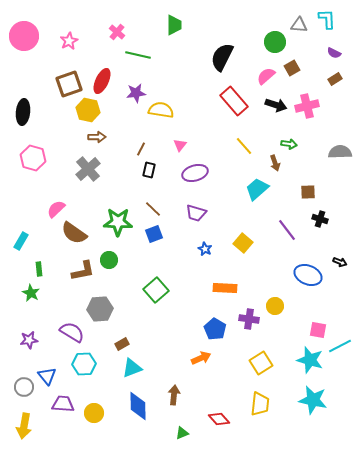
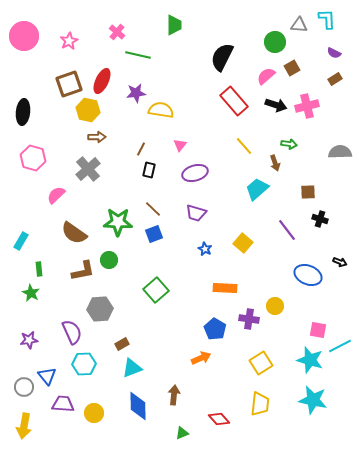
pink semicircle at (56, 209): moved 14 px up
purple semicircle at (72, 332): rotated 35 degrees clockwise
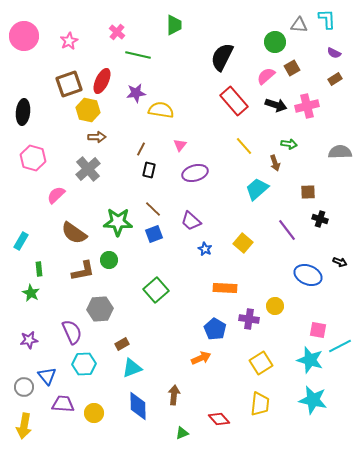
purple trapezoid at (196, 213): moved 5 px left, 8 px down; rotated 25 degrees clockwise
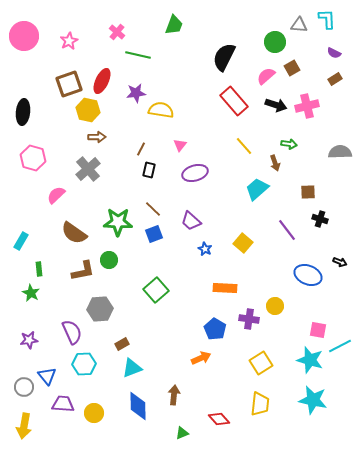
green trapezoid at (174, 25): rotated 20 degrees clockwise
black semicircle at (222, 57): moved 2 px right
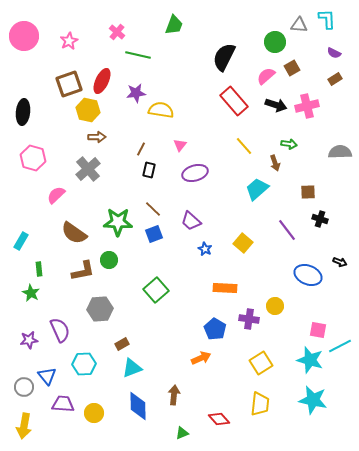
purple semicircle at (72, 332): moved 12 px left, 2 px up
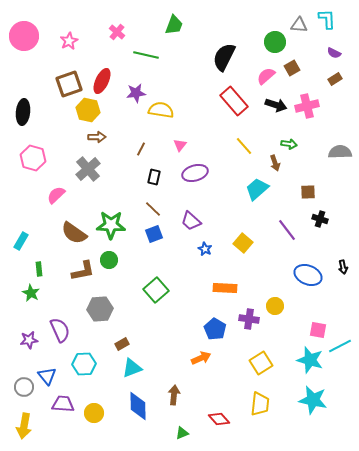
green line at (138, 55): moved 8 px right
black rectangle at (149, 170): moved 5 px right, 7 px down
green star at (118, 222): moved 7 px left, 3 px down
black arrow at (340, 262): moved 3 px right, 5 px down; rotated 56 degrees clockwise
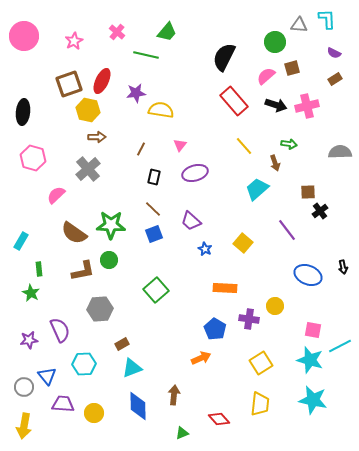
green trapezoid at (174, 25): moved 7 px left, 7 px down; rotated 20 degrees clockwise
pink star at (69, 41): moved 5 px right
brown square at (292, 68): rotated 14 degrees clockwise
black cross at (320, 219): moved 8 px up; rotated 35 degrees clockwise
pink square at (318, 330): moved 5 px left
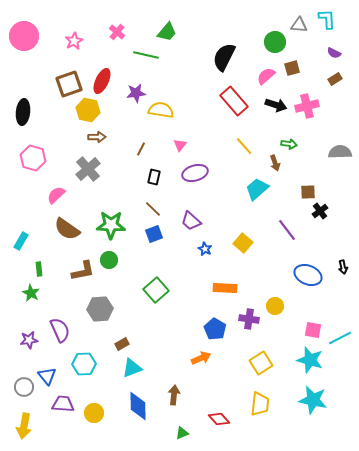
brown semicircle at (74, 233): moved 7 px left, 4 px up
cyan line at (340, 346): moved 8 px up
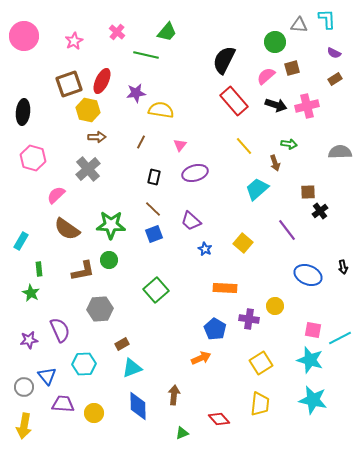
black semicircle at (224, 57): moved 3 px down
brown line at (141, 149): moved 7 px up
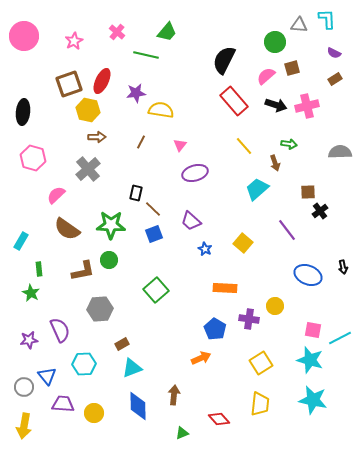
black rectangle at (154, 177): moved 18 px left, 16 px down
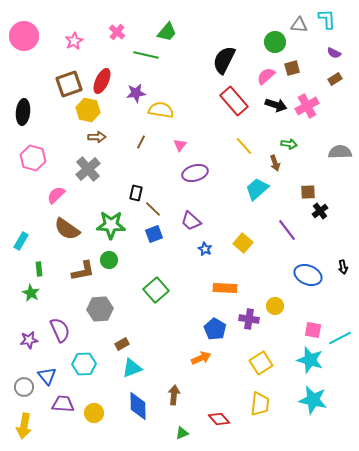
pink cross at (307, 106): rotated 15 degrees counterclockwise
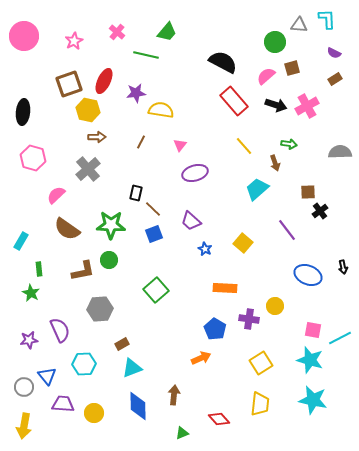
black semicircle at (224, 60): moved 1 px left, 2 px down; rotated 92 degrees clockwise
red ellipse at (102, 81): moved 2 px right
